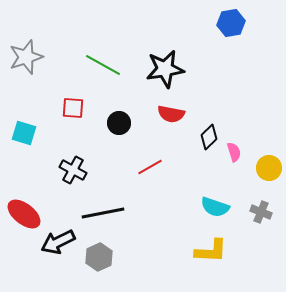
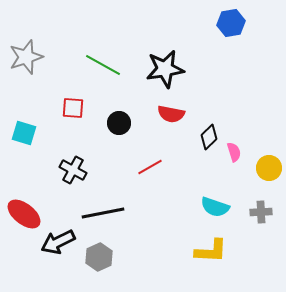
gray cross: rotated 25 degrees counterclockwise
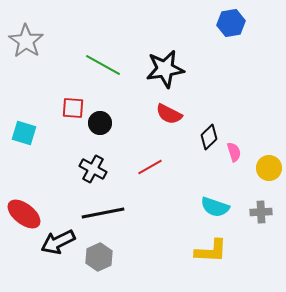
gray star: moved 16 px up; rotated 20 degrees counterclockwise
red semicircle: moved 2 px left; rotated 16 degrees clockwise
black circle: moved 19 px left
black cross: moved 20 px right, 1 px up
